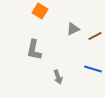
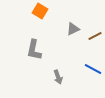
blue line: rotated 12 degrees clockwise
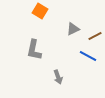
blue line: moved 5 px left, 13 px up
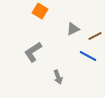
gray L-shape: moved 1 px left, 2 px down; rotated 45 degrees clockwise
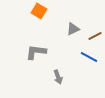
orange square: moved 1 px left
gray L-shape: moved 3 px right; rotated 40 degrees clockwise
blue line: moved 1 px right, 1 px down
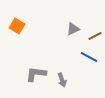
orange square: moved 22 px left, 15 px down
gray L-shape: moved 22 px down
gray arrow: moved 4 px right, 3 px down
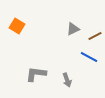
gray arrow: moved 5 px right
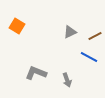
gray triangle: moved 3 px left, 3 px down
gray L-shape: moved 1 px up; rotated 15 degrees clockwise
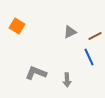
blue line: rotated 36 degrees clockwise
gray arrow: rotated 16 degrees clockwise
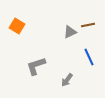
brown line: moved 7 px left, 11 px up; rotated 16 degrees clockwise
gray L-shape: moved 7 px up; rotated 40 degrees counterclockwise
gray arrow: rotated 40 degrees clockwise
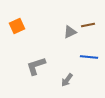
orange square: rotated 35 degrees clockwise
blue line: rotated 60 degrees counterclockwise
